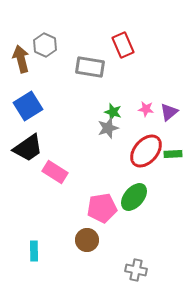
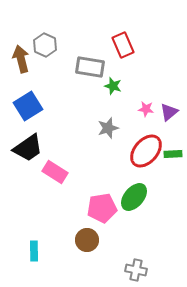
green star: moved 26 px up
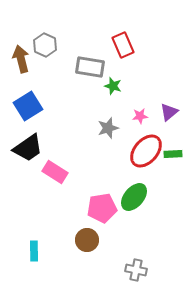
pink star: moved 6 px left, 7 px down; rotated 14 degrees counterclockwise
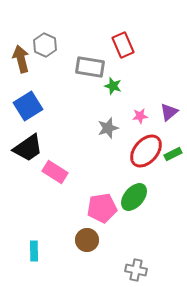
green rectangle: rotated 24 degrees counterclockwise
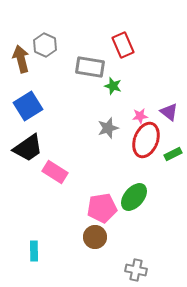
purple triangle: rotated 42 degrees counterclockwise
red ellipse: moved 11 px up; rotated 20 degrees counterclockwise
brown circle: moved 8 px right, 3 px up
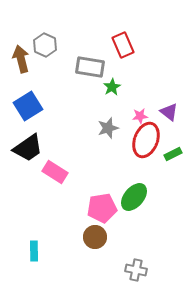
green star: moved 1 px left, 1 px down; rotated 24 degrees clockwise
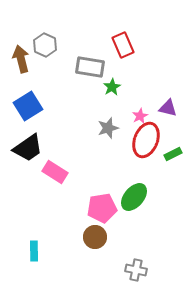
purple triangle: moved 1 px left, 4 px up; rotated 24 degrees counterclockwise
pink star: rotated 21 degrees counterclockwise
